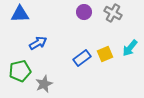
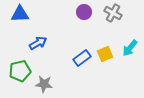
gray star: rotated 30 degrees clockwise
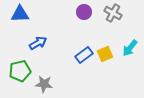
blue rectangle: moved 2 px right, 3 px up
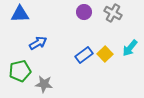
yellow square: rotated 21 degrees counterclockwise
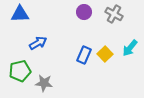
gray cross: moved 1 px right, 1 px down
blue rectangle: rotated 30 degrees counterclockwise
gray star: moved 1 px up
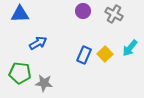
purple circle: moved 1 px left, 1 px up
green pentagon: moved 2 px down; rotated 20 degrees clockwise
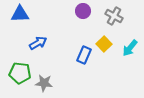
gray cross: moved 2 px down
yellow square: moved 1 px left, 10 px up
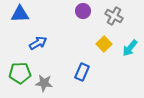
blue rectangle: moved 2 px left, 17 px down
green pentagon: rotated 10 degrees counterclockwise
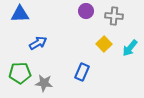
purple circle: moved 3 px right
gray cross: rotated 24 degrees counterclockwise
